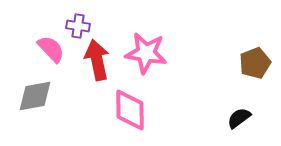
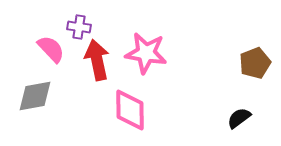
purple cross: moved 1 px right, 1 px down
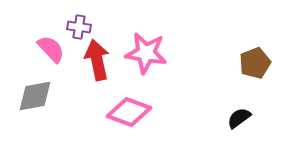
pink diamond: moved 1 px left, 2 px down; rotated 69 degrees counterclockwise
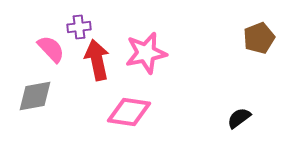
purple cross: rotated 15 degrees counterclockwise
pink star: rotated 21 degrees counterclockwise
brown pentagon: moved 4 px right, 25 px up
pink diamond: rotated 12 degrees counterclockwise
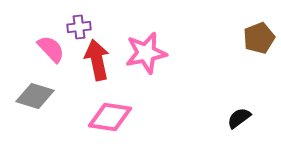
gray diamond: rotated 27 degrees clockwise
pink diamond: moved 19 px left, 5 px down
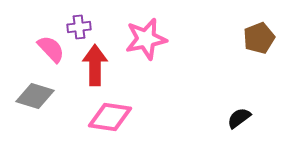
pink star: moved 14 px up
red arrow: moved 2 px left, 5 px down; rotated 12 degrees clockwise
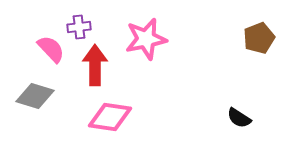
black semicircle: rotated 110 degrees counterclockwise
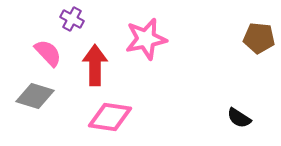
purple cross: moved 7 px left, 8 px up; rotated 35 degrees clockwise
brown pentagon: rotated 28 degrees clockwise
pink semicircle: moved 3 px left, 4 px down
